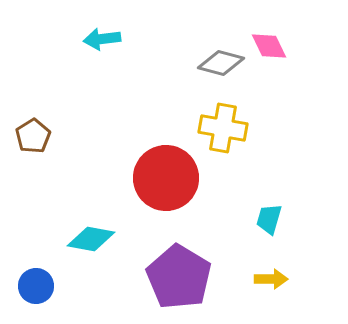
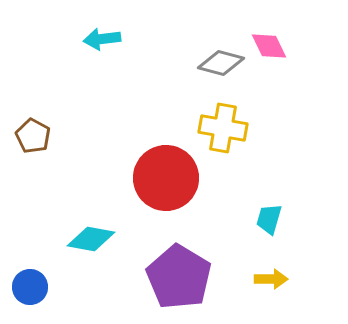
brown pentagon: rotated 12 degrees counterclockwise
blue circle: moved 6 px left, 1 px down
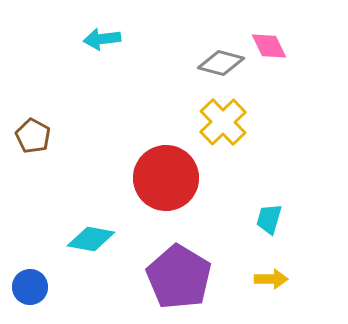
yellow cross: moved 6 px up; rotated 36 degrees clockwise
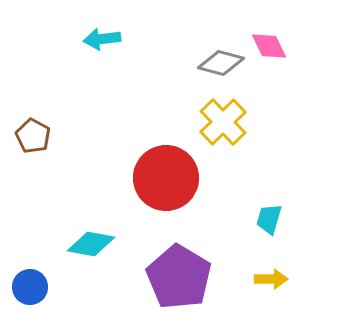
cyan diamond: moved 5 px down
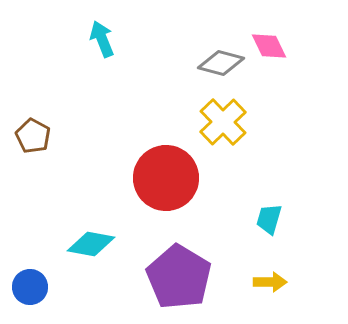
cyan arrow: rotated 75 degrees clockwise
yellow arrow: moved 1 px left, 3 px down
